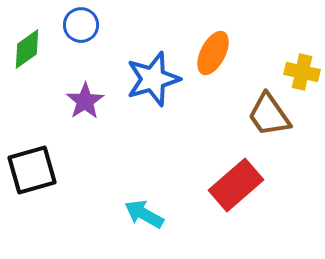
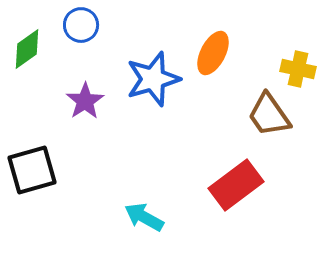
yellow cross: moved 4 px left, 3 px up
red rectangle: rotated 4 degrees clockwise
cyan arrow: moved 3 px down
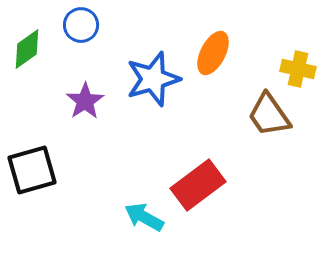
red rectangle: moved 38 px left
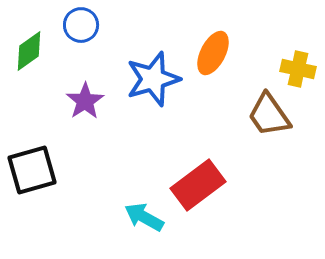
green diamond: moved 2 px right, 2 px down
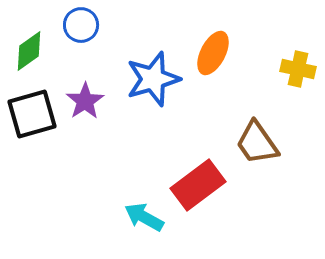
brown trapezoid: moved 12 px left, 28 px down
black square: moved 56 px up
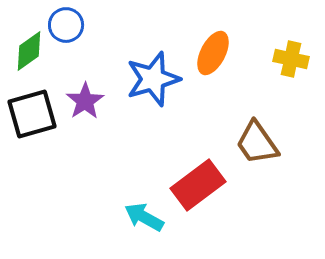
blue circle: moved 15 px left
yellow cross: moved 7 px left, 10 px up
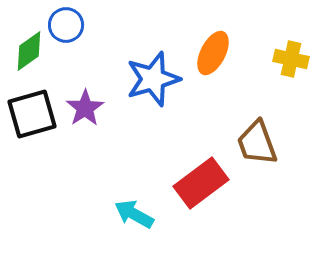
purple star: moved 7 px down
brown trapezoid: rotated 15 degrees clockwise
red rectangle: moved 3 px right, 2 px up
cyan arrow: moved 10 px left, 3 px up
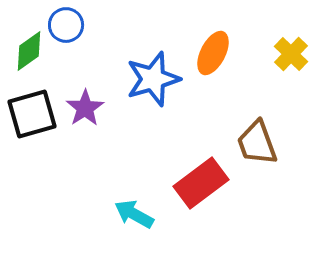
yellow cross: moved 5 px up; rotated 32 degrees clockwise
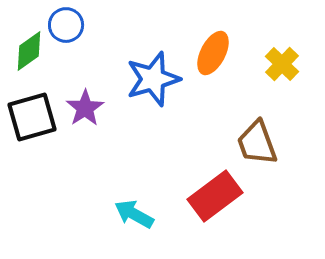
yellow cross: moved 9 px left, 10 px down
black square: moved 3 px down
red rectangle: moved 14 px right, 13 px down
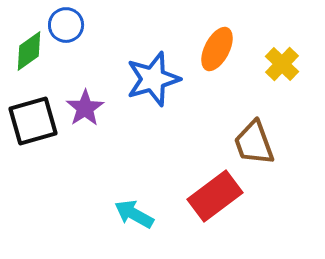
orange ellipse: moved 4 px right, 4 px up
black square: moved 1 px right, 4 px down
brown trapezoid: moved 3 px left
